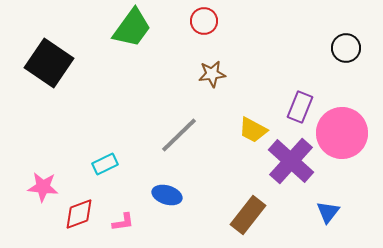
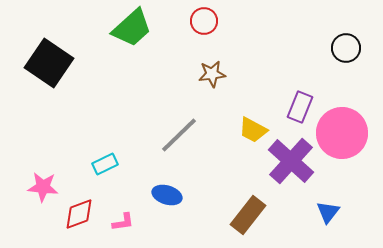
green trapezoid: rotated 12 degrees clockwise
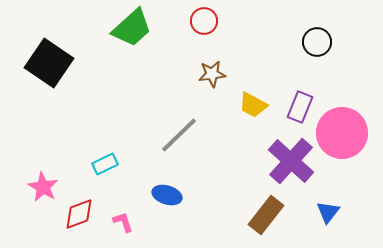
black circle: moved 29 px left, 6 px up
yellow trapezoid: moved 25 px up
pink star: rotated 24 degrees clockwise
brown rectangle: moved 18 px right
pink L-shape: rotated 100 degrees counterclockwise
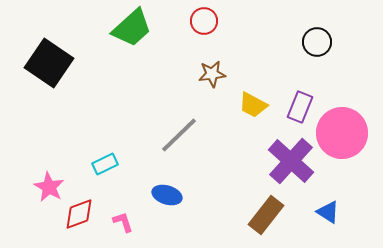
pink star: moved 6 px right
blue triangle: rotated 35 degrees counterclockwise
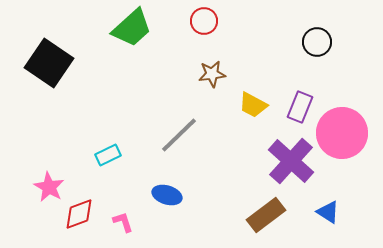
cyan rectangle: moved 3 px right, 9 px up
brown rectangle: rotated 15 degrees clockwise
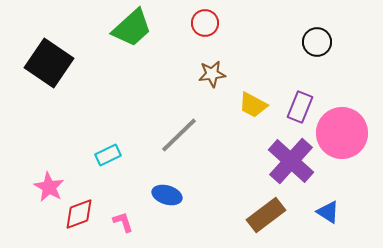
red circle: moved 1 px right, 2 px down
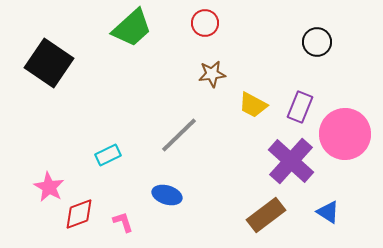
pink circle: moved 3 px right, 1 px down
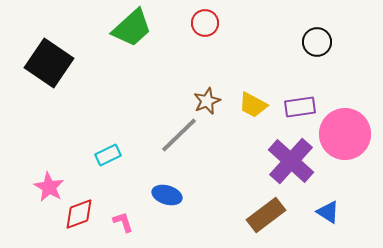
brown star: moved 5 px left, 27 px down; rotated 16 degrees counterclockwise
purple rectangle: rotated 60 degrees clockwise
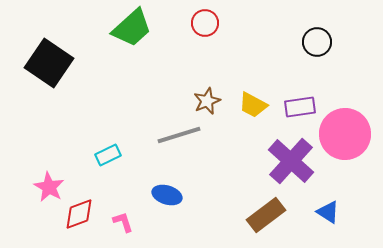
gray line: rotated 27 degrees clockwise
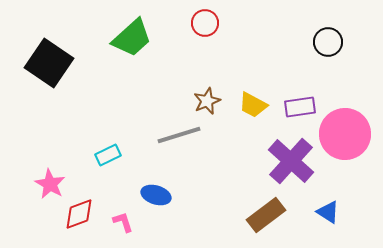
green trapezoid: moved 10 px down
black circle: moved 11 px right
pink star: moved 1 px right, 3 px up
blue ellipse: moved 11 px left
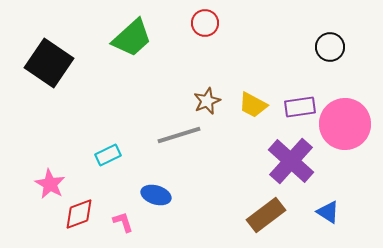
black circle: moved 2 px right, 5 px down
pink circle: moved 10 px up
